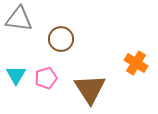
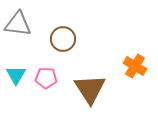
gray triangle: moved 1 px left, 5 px down
brown circle: moved 2 px right
orange cross: moved 1 px left, 3 px down
pink pentagon: rotated 20 degrees clockwise
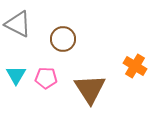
gray triangle: rotated 20 degrees clockwise
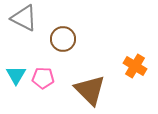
gray triangle: moved 6 px right, 6 px up
pink pentagon: moved 3 px left
brown triangle: moved 1 px down; rotated 12 degrees counterclockwise
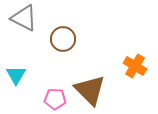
pink pentagon: moved 12 px right, 21 px down
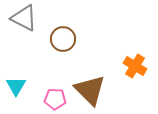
cyan triangle: moved 11 px down
